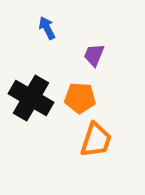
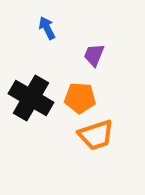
orange trapezoid: moved 5 px up; rotated 54 degrees clockwise
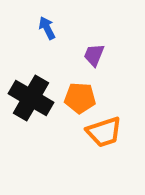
orange trapezoid: moved 8 px right, 3 px up
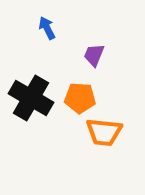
orange trapezoid: rotated 24 degrees clockwise
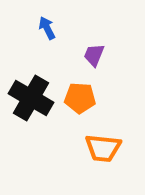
orange trapezoid: moved 1 px left, 16 px down
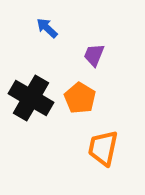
blue arrow: rotated 20 degrees counterclockwise
orange pentagon: rotated 28 degrees clockwise
orange trapezoid: rotated 96 degrees clockwise
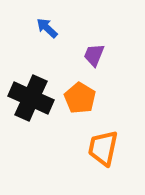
black cross: rotated 6 degrees counterclockwise
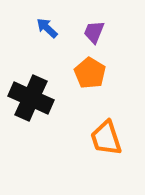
purple trapezoid: moved 23 px up
orange pentagon: moved 10 px right, 25 px up
orange trapezoid: moved 3 px right, 10 px up; rotated 30 degrees counterclockwise
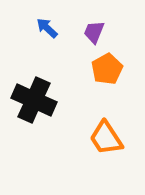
orange pentagon: moved 17 px right, 4 px up; rotated 12 degrees clockwise
black cross: moved 3 px right, 2 px down
orange trapezoid: rotated 15 degrees counterclockwise
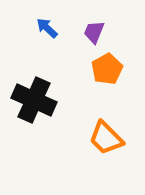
orange trapezoid: rotated 12 degrees counterclockwise
